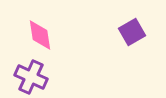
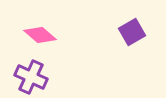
pink diamond: rotated 40 degrees counterclockwise
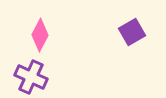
pink diamond: rotated 76 degrees clockwise
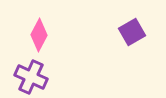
pink diamond: moved 1 px left
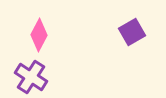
purple cross: rotated 8 degrees clockwise
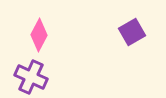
purple cross: rotated 8 degrees counterclockwise
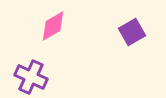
pink diamond: moved 14 px right, 9 px up; rotated 32 degrees clockwise
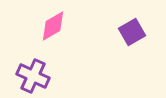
purple cross: moved 2 px right, 1 px up
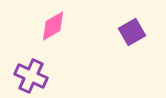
purple cross: moved 2 px left
